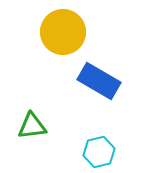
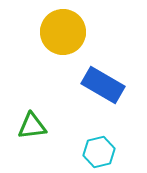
blue rectangle: moved 4 px right, 4 px down
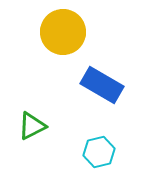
blue rectangle: moved 1 px left
green triangle: rotated 20 degrees counterclockwise
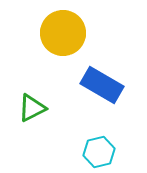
yellow circle: moved 1 px down
green triangle: moved 18 px up
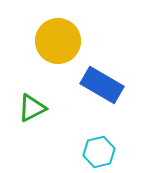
yellow circle: moved 5 px left, 8 px down
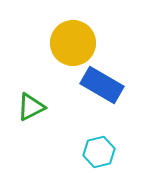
yellow circle: moved 15 px right, 2 px down
green triangle: moved 1 px left, 1 px up
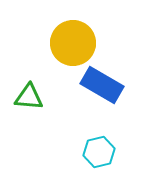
green triangle: moved 2 px left, 10 px up; rotated 32 degrees clockwise
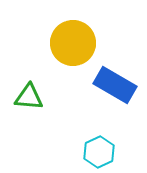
blue rectangle: moved 13 px right
cyan hexagon: rotated 12 degrees counterclockwise
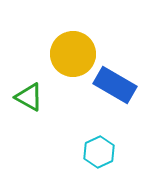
yellow circle: moved 11 px down
green triangle: rotated 24 degrees clockwise
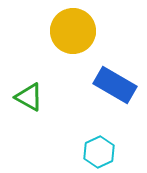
yellow circle: moved 23 px up
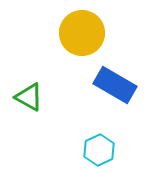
yellow circle: moved 9 px right, 2 px down
cyan hexagon: moved 2 px up
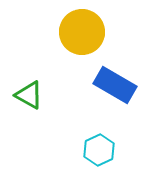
yellow circle: moved 1 px up
green triangle: moved 2 px up
